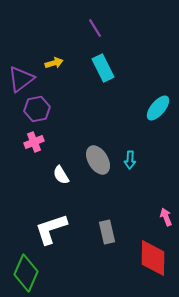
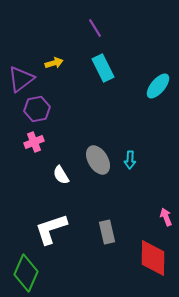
cyan ellipse: moved 22 px up
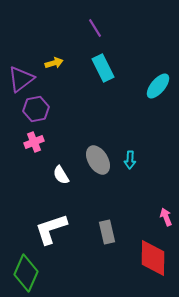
purple hexagon: moved 1 px left
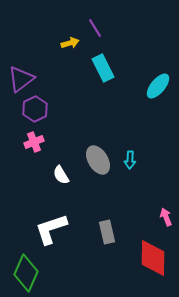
yellow arrow: moved 16 px right, 20 px up
purple hexagon: moved 1 px left; rotated 15 degrees counterclockwise
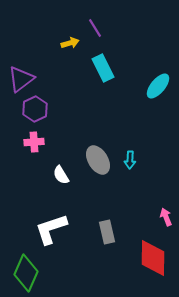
pink cross: rotated 18 degrees clockwise
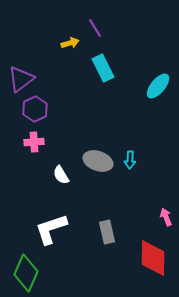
gray ellipse: moved 1 px down; rotated 40 degrees counterclockwise
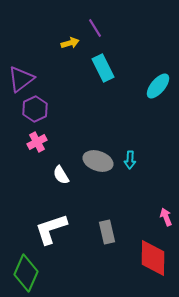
pink cross: moved 3 px right; rotated 24 degrees counterclockwise
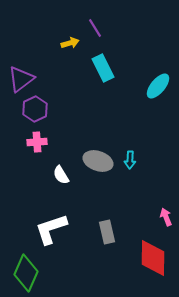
pink cross: rotated 24 degrees clockwise
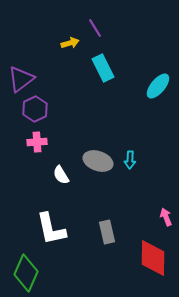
white L-shape: rotated 84 degrees counterclockwise
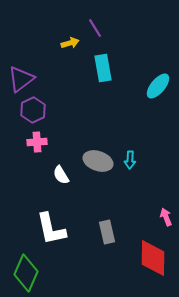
cyan rectangle: rotated 16 degrees clockwise
purple hexagon: moved 2 px left, 1 px down
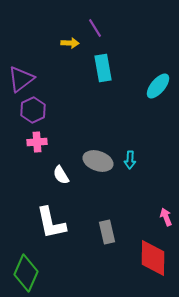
yellow arrow: rotated 18 degrees clockwise
white L-shape: moved 6 px up
